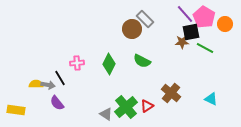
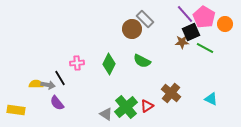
black square: rotated 12 degrees counterclockwise
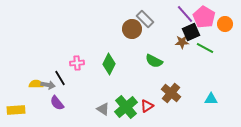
green semicircle: moved 12 px right
cyan triangle: rotated 24 degrees counterclockwise
yellow rectangle: rotated 12 degrees counterclockwise
gray triangle: moved 3 px left, 5 px up
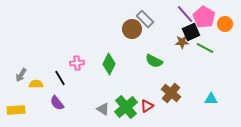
gray arrow: moved 27 px left, 10 px up; rotated 112 degrees clockwise
